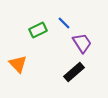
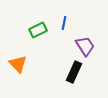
blue line: rotated 56 degrees clockwise
purple trapezoid: moved 3 px right, 3 px down
black rectangle: rotated 25 degrees counterclockwise
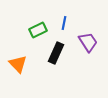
purple trapezoid: moved 3 px right, 4 px up
black rectangle: moved 18 px left, 19 px up
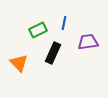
purple trapezoid: rotated 65 degrees counterclockwise
black rectangle: moved 3 px left
orange triangle: moved 1 px right, 1 px up
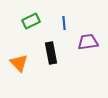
blue line: rotated 16 degrees counterclockwise
green rectangle: moved 7 px left, 9 px up
black rectangle: moved 2 px left; rotated 35 degrees counterclockwise
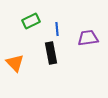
blue line: moved 7 px left, 6 px down
purple trapezoid: moved 4 px up
orange triangle: moved 4 px left
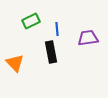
black rectangle: moved 1 px up
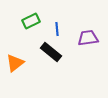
black rectangle: rotated 40 degrees counterclockwise
orange triangle: rotated 36 degrees clockwise
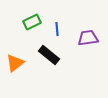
green rectangle: moved 1 px right, 1 px down
black rectangle: moved 2 px left, 3 px down
